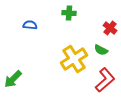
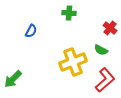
blue semicircle: moved 1 px right, 6 px down; rotated 112 degrees clockwise
yellow cross: moved 1 px left, 3 px down; rotated 12 degrees clockwise
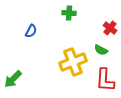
red L-shape: rotated 135 degrees clockwise
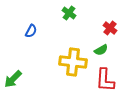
green cross: rotated 32 degrees clockwise
green semicircle: rotated 56 degrees counterclockwise
yellow cross: rotated 28 degrees clockwise
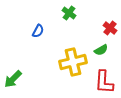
blue semicircle: moved 7 px right
yellow cross: rotated 20 degrees counterclockwise
red L-shape: moved 1 px left, 2 px down
